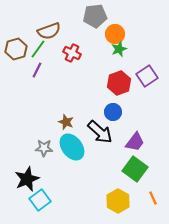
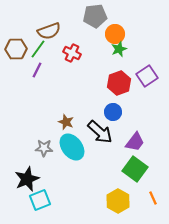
brown hexagon: rotated 15 degrees clockwise
cyan square: rotated 15 degrees clockwise
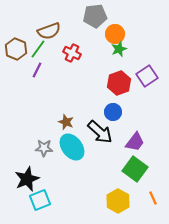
brown hexagon: rotated 25 degrees clockwise
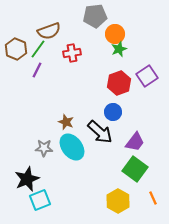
red cross: rotated 36 degrees counterclockwise
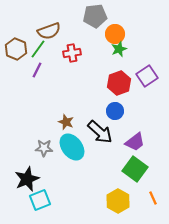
blue circle: moved 2 px right, 1 px up
purple trapezoid: rotated 15 degrees clockwise
